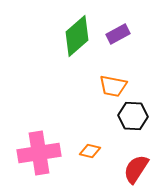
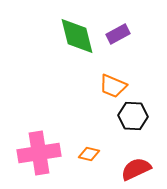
green diamond: rotated 63 degrees counterclockwise
orange trapezoid: rotated 12 degrees clockwise
orange diamond: moved 1 px left, 3 px down
red semicircle: rotated 32 degrees clockwise
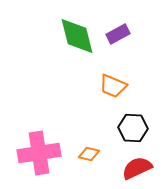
black hexagon: moved 12 px down
red semicircle: moved 1 px right, 1 px up
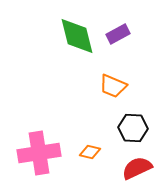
orange diamond: moved 1 px right, 2 px up
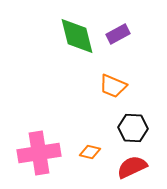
red semicircle: moved 5 px left, 1 px up
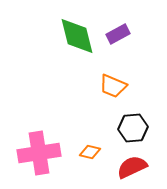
black hexagon: rotated 8 degrees counterclockwise
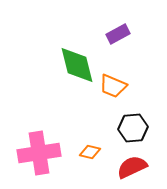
green diamond: moved 29 px down
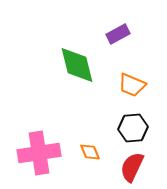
orange trapezoid: moved 19 px right, 1 px up
orange diamond: rotated 55 degrees clockwise
red semicircle: rotated 40 degrees counterclockwise
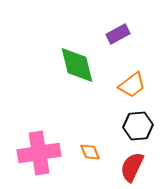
orange trapezoid: rotated 60 degrees counterclockwise
black hexagon: moved 5 px right, 2 px up
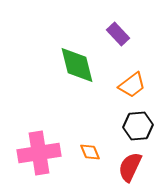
purple rectangle: rotated 75 degrees clockwise
red semicircle: moved 2 px left
